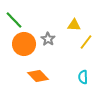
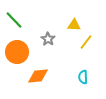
orange circle: moved 7 px left, 8 px down
orange diamond: rotated 50 degrees counterclockwise
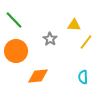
gray star: moved 2 px right
orange circle: moved 1 px left, 1 px up
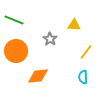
green line: rotated 24 degrees counterclockwise
yellow line: moved 10 px down
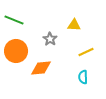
yellow line: rotated 28 degrees clockwise
orange diamond: moved 3 px right, 8 px up
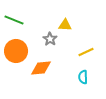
yellow triangle: moved 9 px left
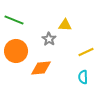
gray star: moved 1 px left
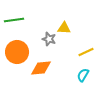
green line: rotated 30 degrees counterclockwise
yellow triangle: moved 1 px left, 3 px down
gray star: rotated 16 degrees counterclockwise
orange circle: moved 1 px right, 1 px down
cyan semicircle: moved 2 px up; rotated 32 degrees clockwise
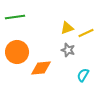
green line: moved 1 px right, 3 px up
yellow triangle: moved 3 px right; rotated 24 degrees counterclockwise
gray star: moved 19 px right, 11 px down
yellow line: moved 19 px up
